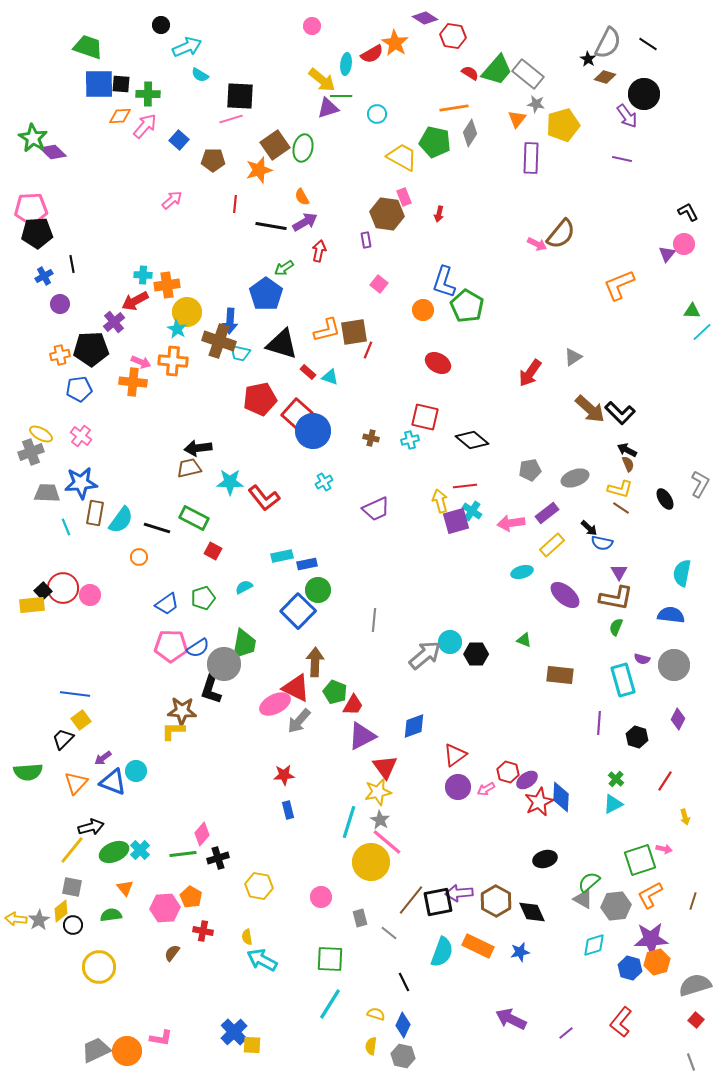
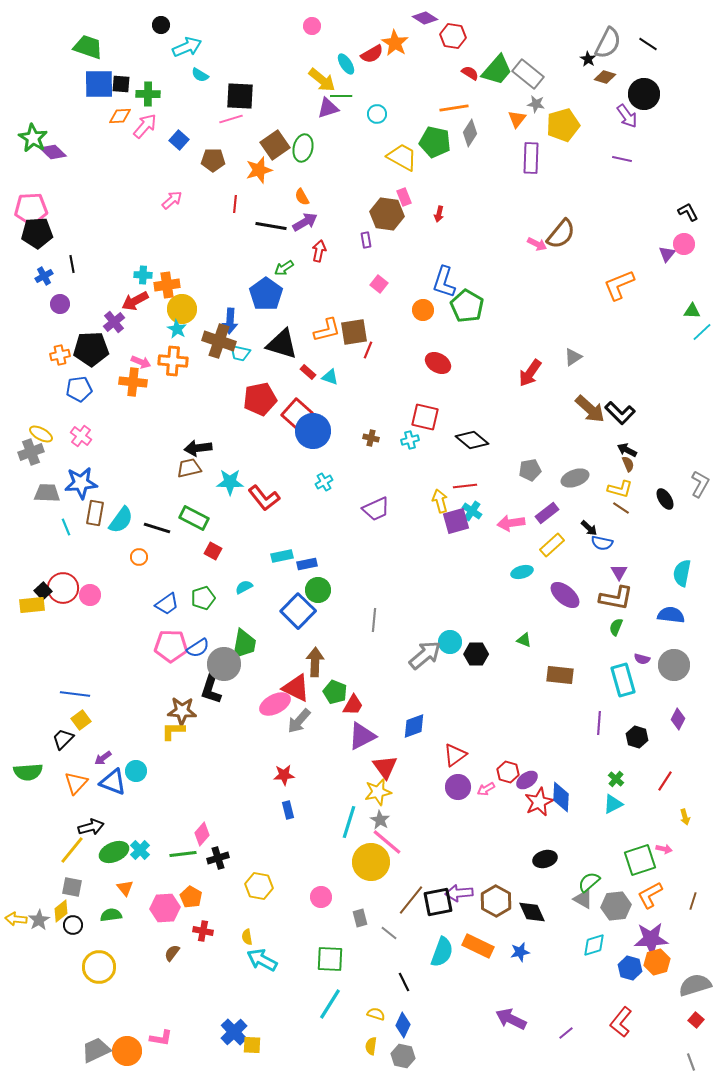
cyan ellipse at (346, 64): rotated 40 degrees counterclockwise
yellow circle at (187, 312): moved 5 px left, 3 px up
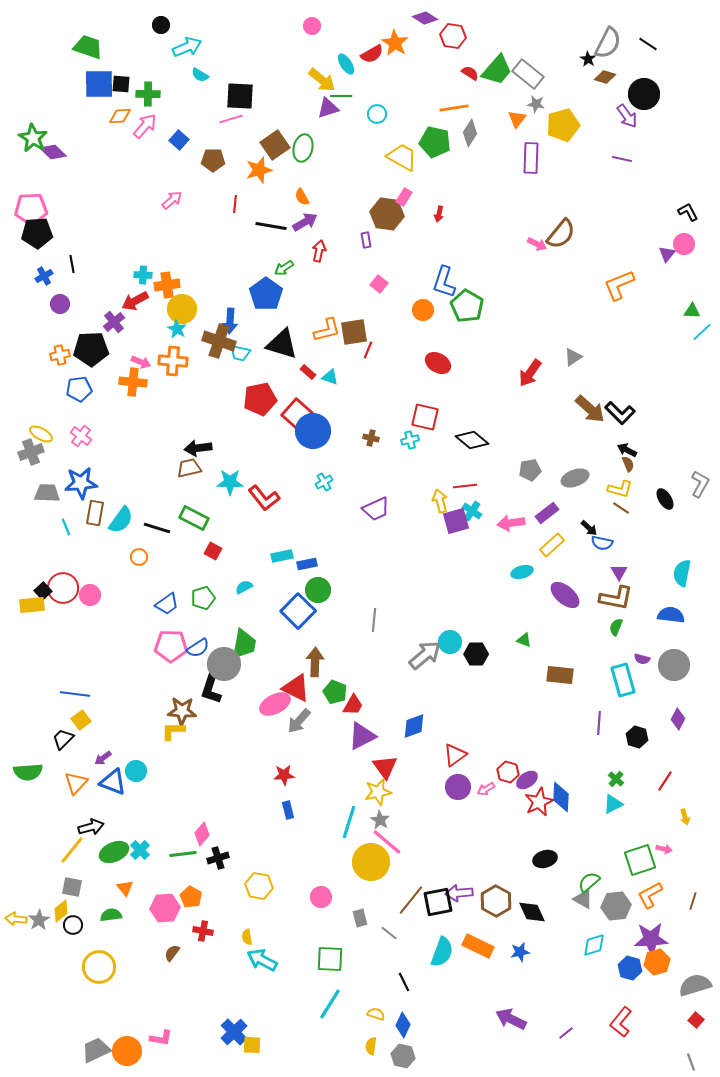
pink rectangle at (404, 197): rotated 54 degrees clockwise
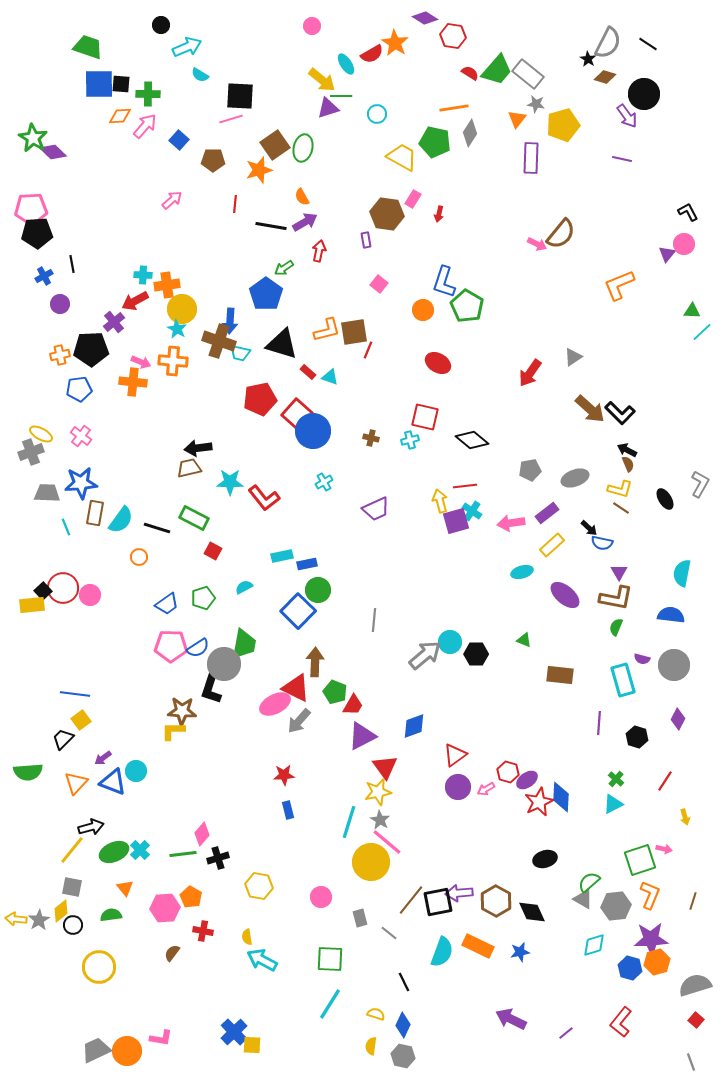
pink rectangle at (404, 197): moved 9 px right, 2 px down
orange L-shape at (650, 895): rotated 140 degrees clockwise
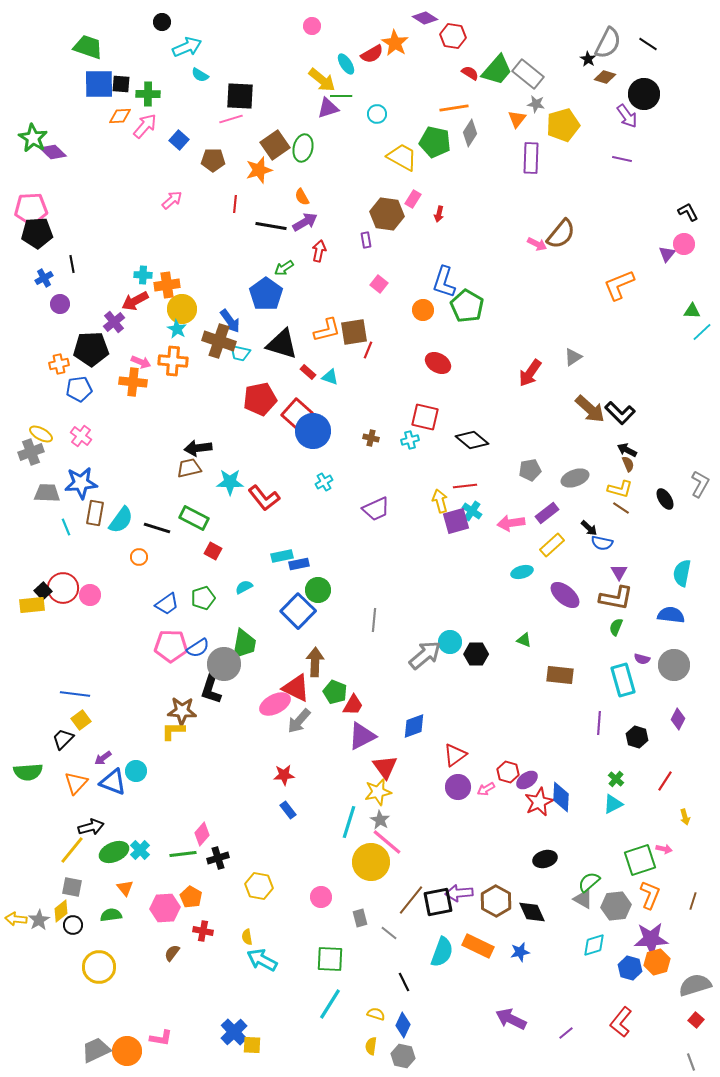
black circle at (161, 25): moved 1 px right, 3 px up
blue cross at (44, 276): moved 2 px down
blue arrow at (230, 321): rotated 40 degrees counterclockwise
orange cross at (60, 355): moved 1 px left, 9 px down
blue rectangle at (307, 564): moved 8 px left
blue rectangle at (288, 810): rotated 24 degrees counterclockwise
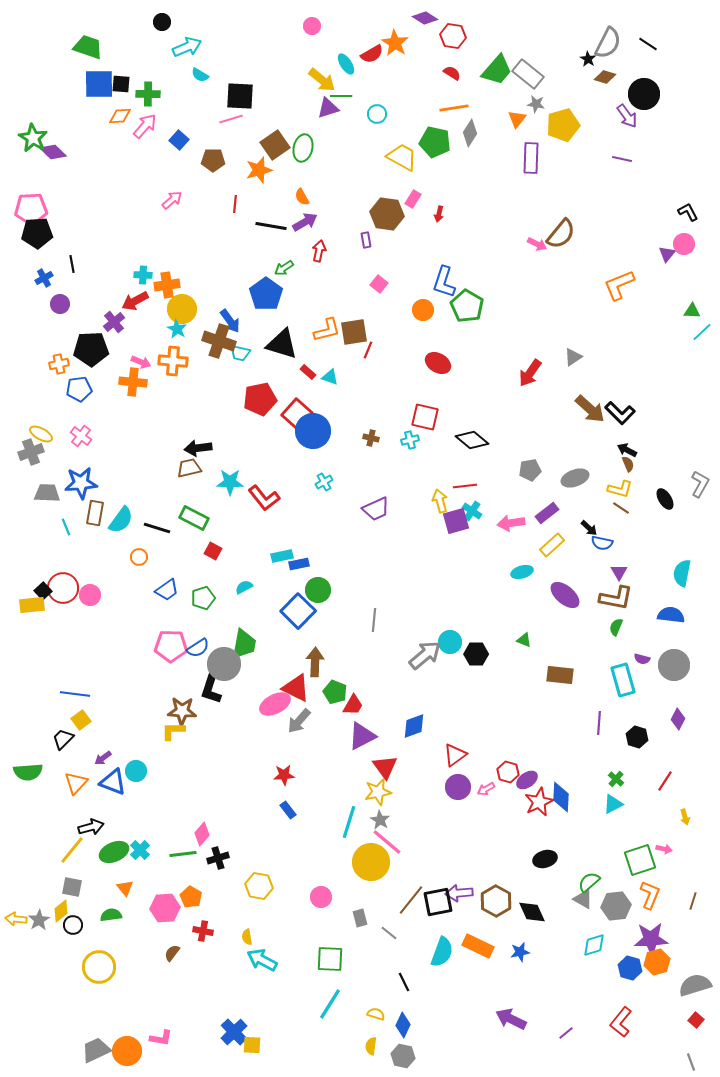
red semicircle at (470, 73): moved 18 px left
blue trapezoid at (167, 604): moved 14 px up
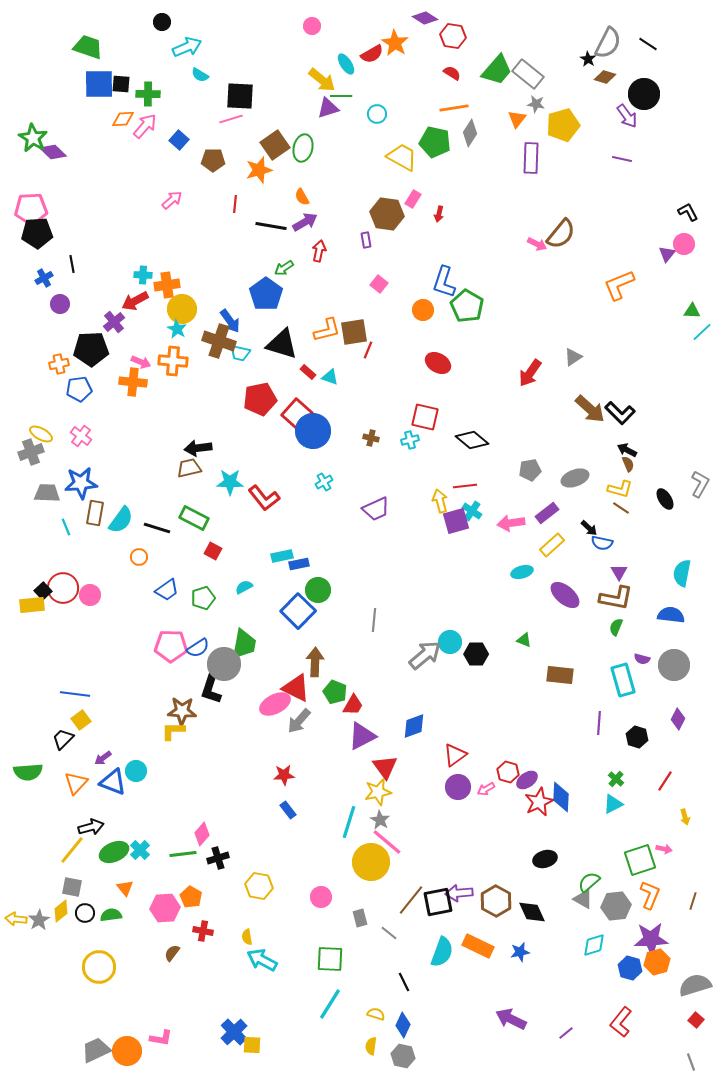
orange diamond at (120, 116): moved 3 px right, 3 px down
black circle at (73, 925): moved 12 px right, 12 px up
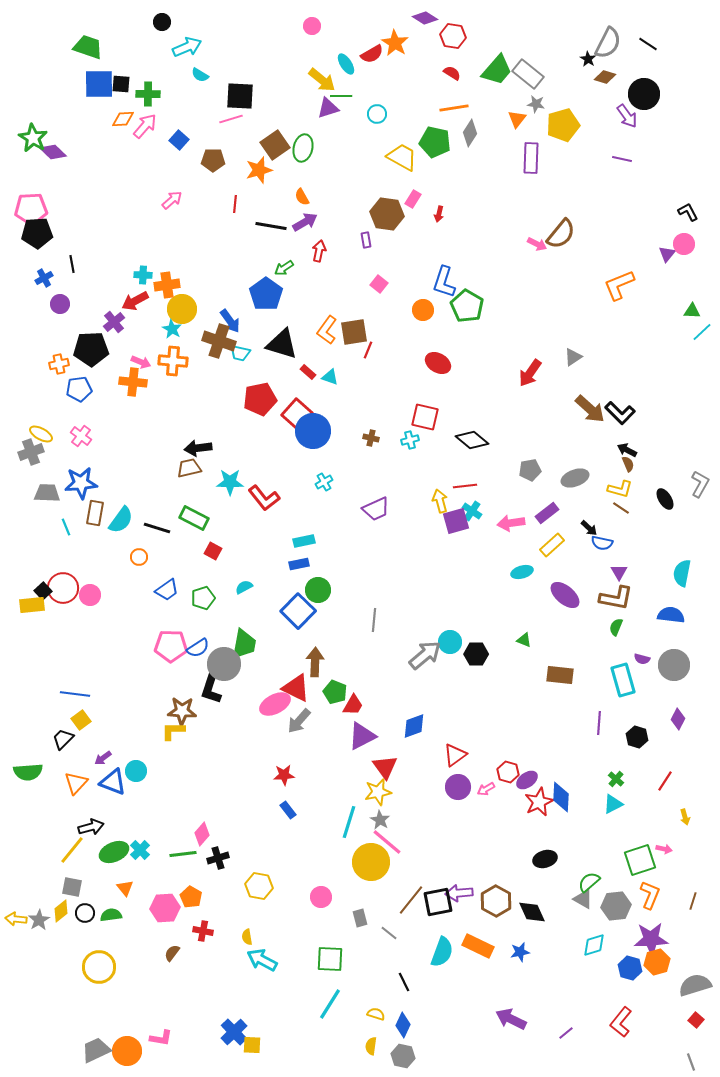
cyan star at (177, 329): moved 5 px left
orange L-shape at (327, 330): rotated 140 degrees clockwise
cyan rectangle at (282, 556): moved 22 px right, 15 px up
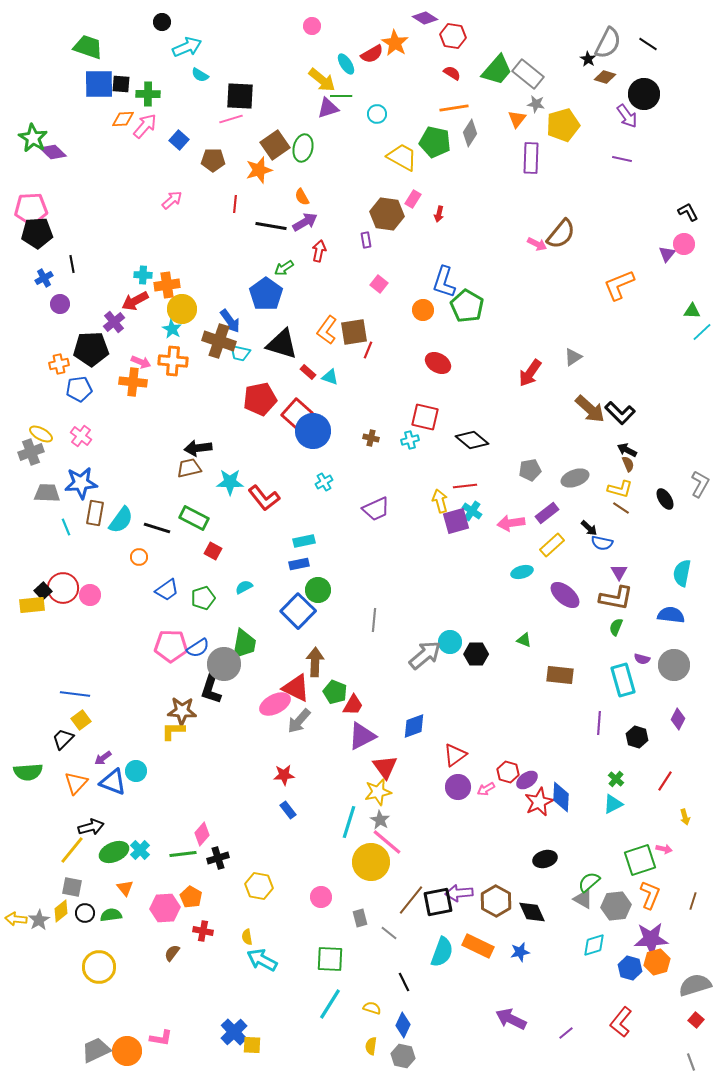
yellow semicircle at (376, 1014): moved 4 px left, 6 px up
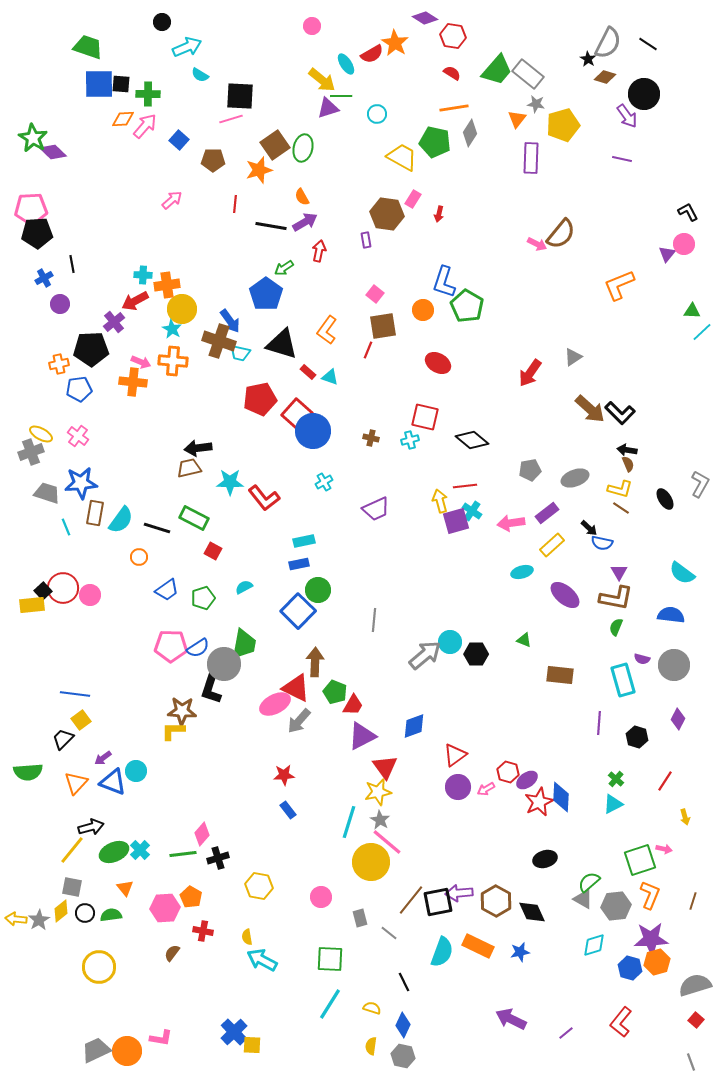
pink square at (379, 284): moved 4 px left, 10 px down
brown square at (354, 332): moved 29 px right, 6 px up
pink cross at (81, 436): moved 3 px left
black arrow at (627, 450): rotated 18 degrees counterclockwise
gray trapezoid at (47, 493): rotated 16 degrees clockwise
cyan semicircle at (682, 573): rotated 64 degrees counterclockwise
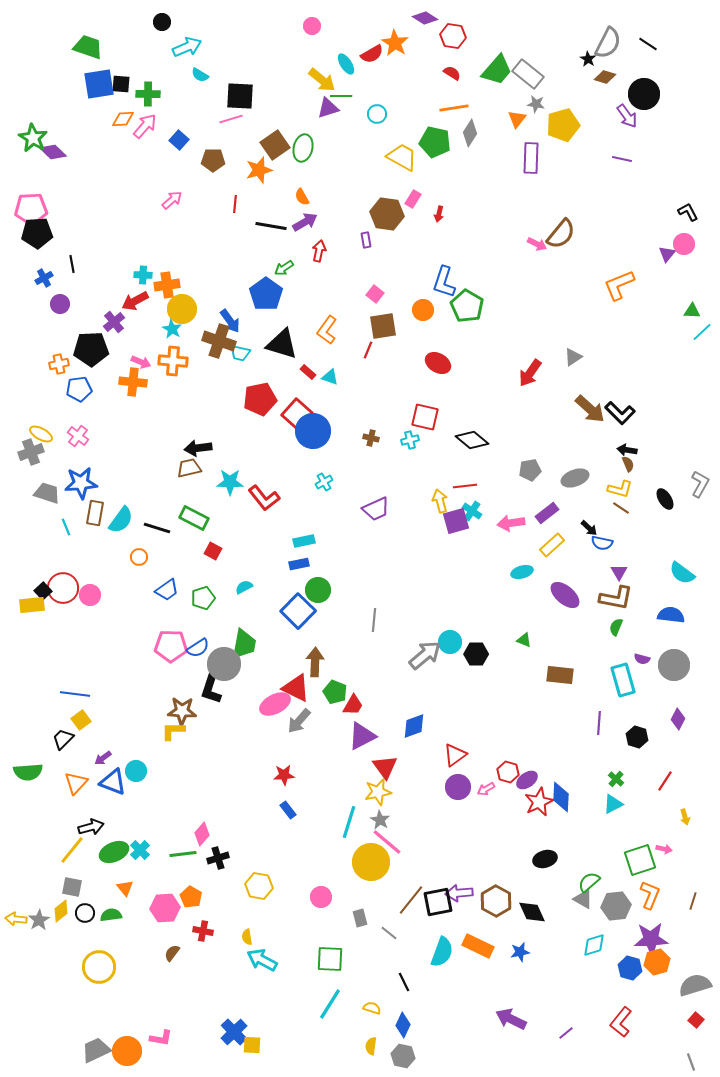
blue square at (99, 84): rotated 8 degrees counterclockwise
